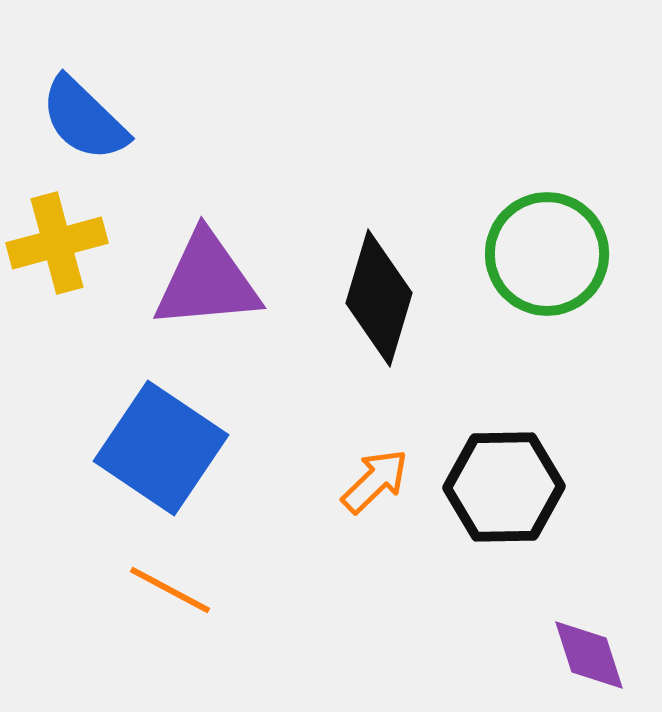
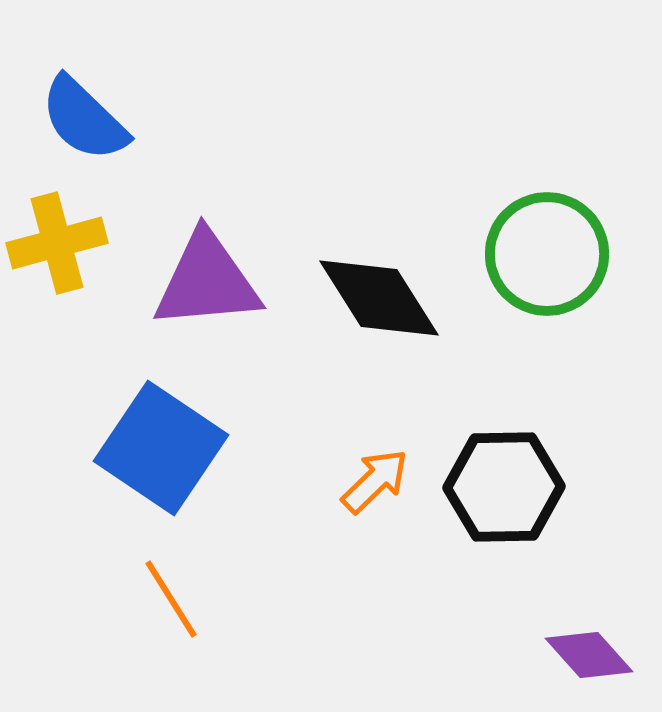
black diamond: rotated 49 degrees counterclockwise
orange line: moved 1 px right, 9 px down; rotated 30 degrees clockwise
purple diamond: rotated 24 degrees counterclockwise
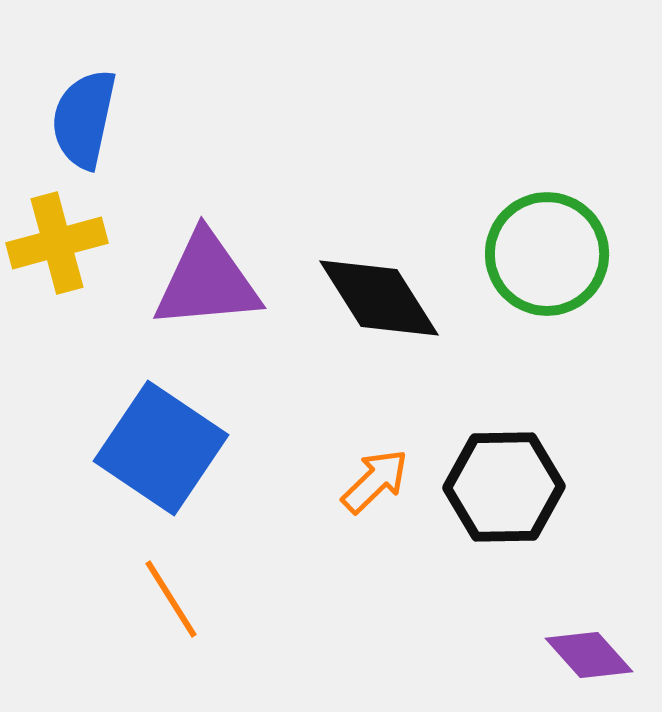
blue semicircle: rotated 58 degrees clockwise
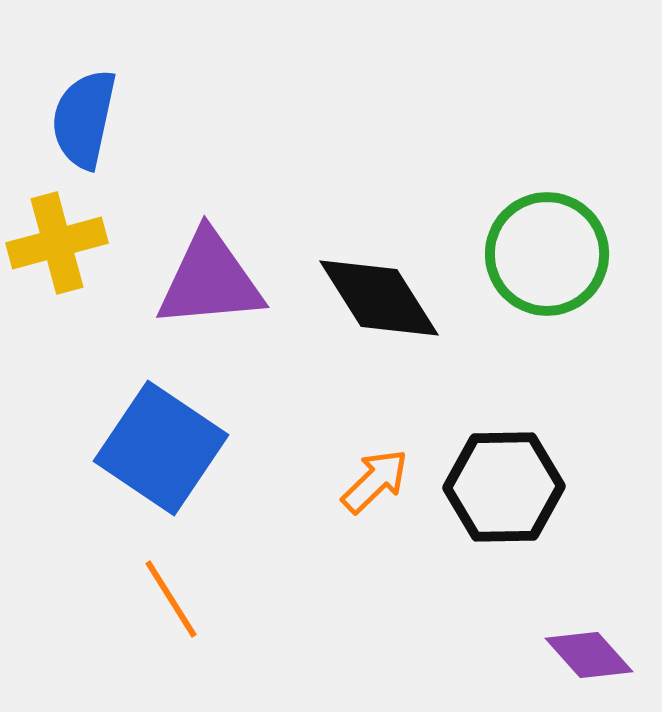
purple triangle: moved 3 px right, 1 px up
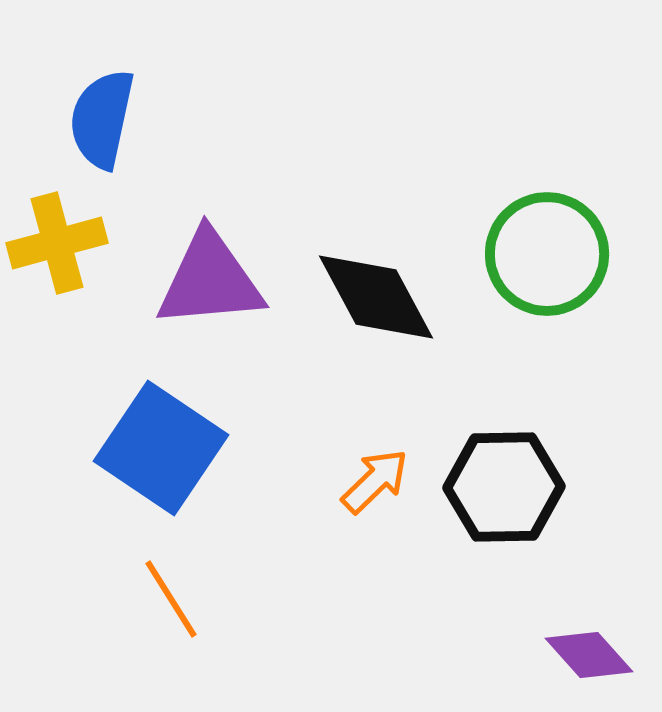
blue semicircle: moved 18 px right
black diamond: moved 3 px left, 1 px up; rotated 4 degrees clockwise
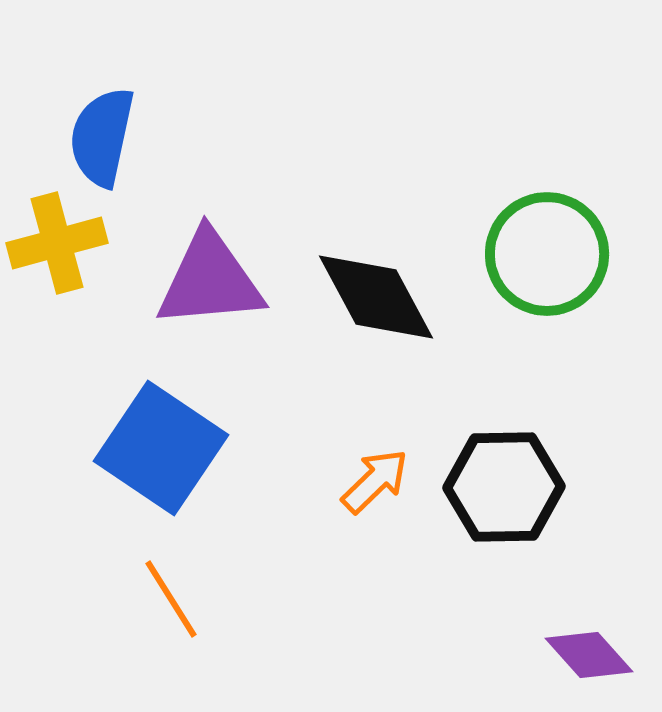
blue semicircle: moved 18 px down
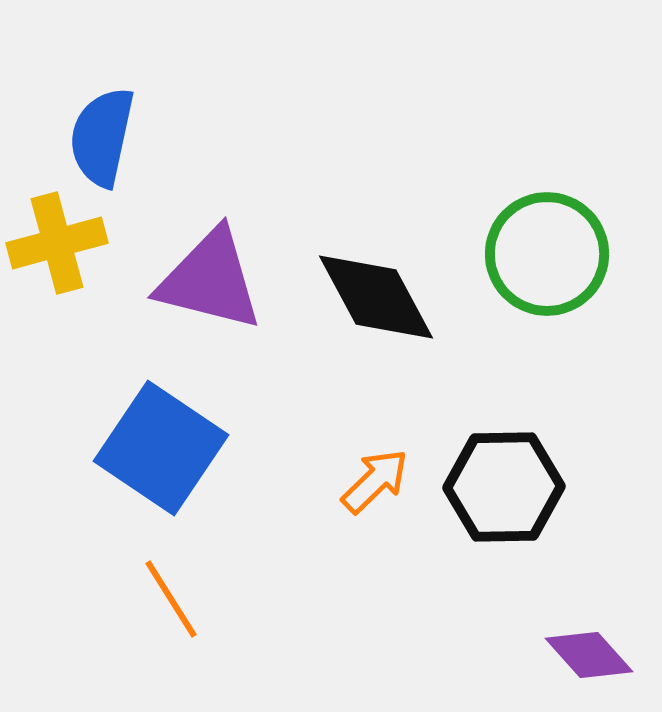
purple triangle: rotated 19 degrees clockwise
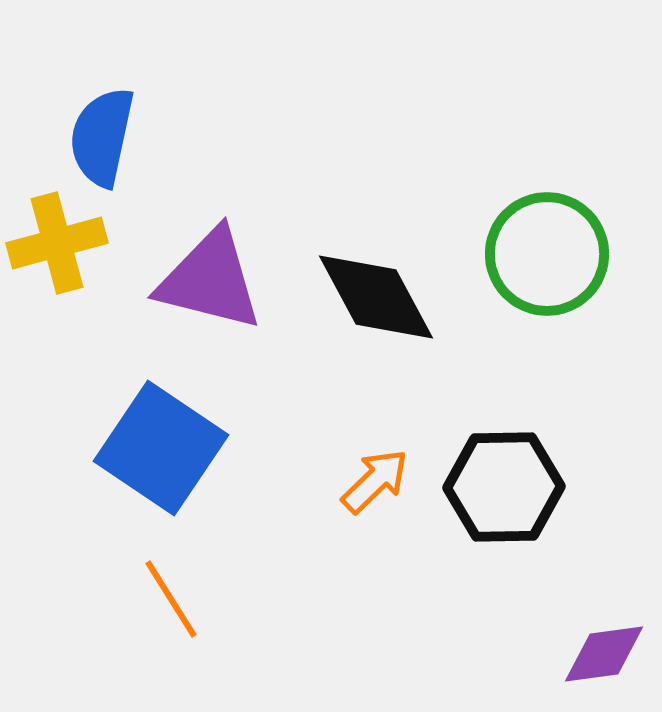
purple diamond: moved 15 px right, 1 px up; rotated 56 degrees counterclockwise
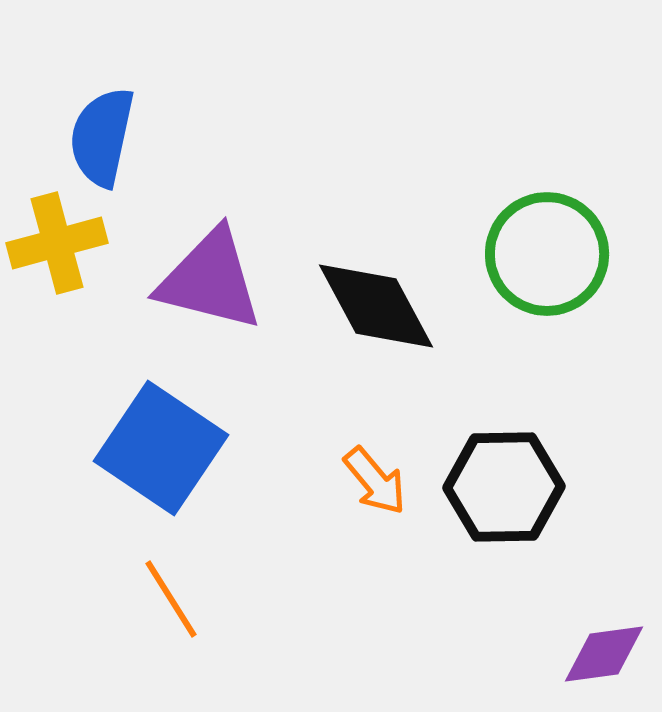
black diamond: moved 9 px down
orange arrow: rotated 94 degrees clockwise
